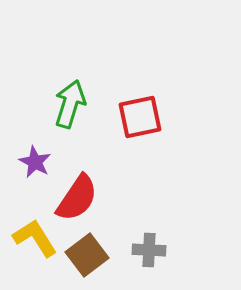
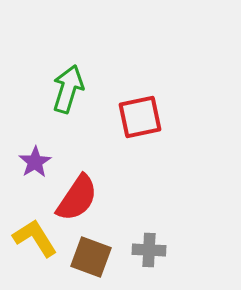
green arrow: moved 2 px left, 15 px up
purple star: rotated 12 degrees clockwise
brown square: moved 4 px right, 2 px down; rotated 33 degrees counterclockwise
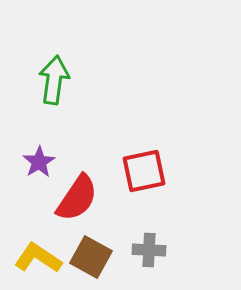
green arrow: moved 14 px left, 9 px up; rotated 9 degrees counterclockwise
red square: moved 4 px right, 54 px down
purple star: moved 4 px right
yellow L-shape: moved 3 px right, 20 px down; rotated 24 degrees counterclockwise
brown square: rotated 9 degrees clockwise
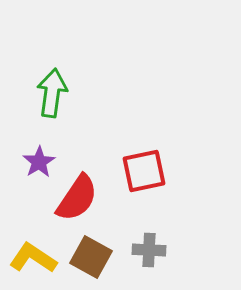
green arrow: moved 2 px left, 13 px down
yellow L-shape: moved 5 px left
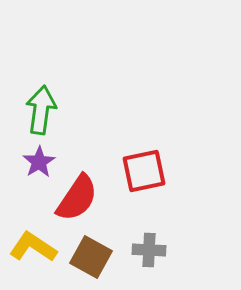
green arrow: moved 11 px left, 17 px down
yellow L-shape: moved 11 px up
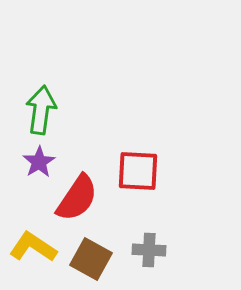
red square: moved 6 px left; rotated 15 degrees clockwise
brown square: moved 2 px down
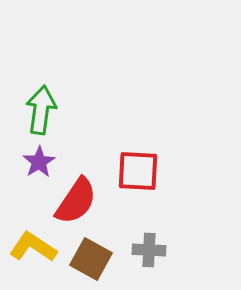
red semicircle: moved 1 px left, 3 px down
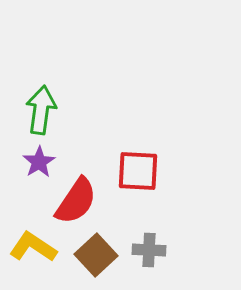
brown square: moved 5 px right, 4 px up; rotated 18 degrees clockwise
